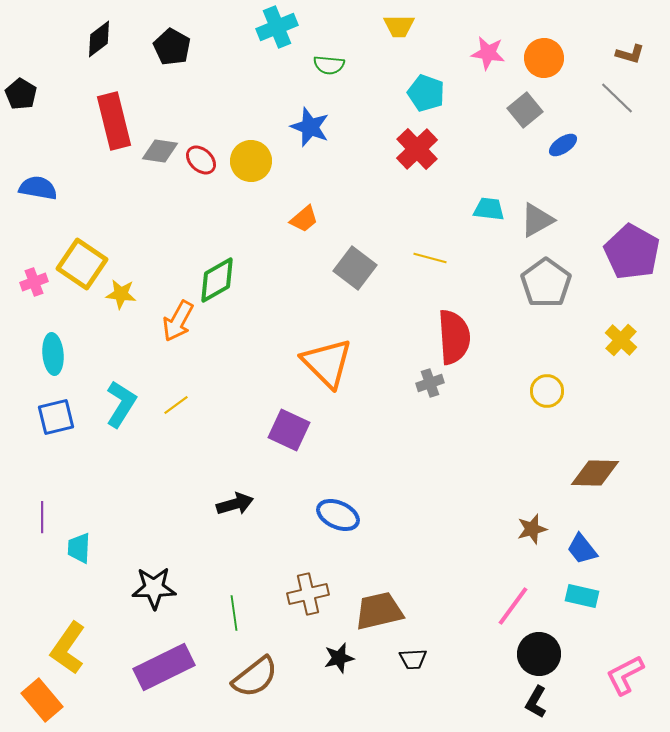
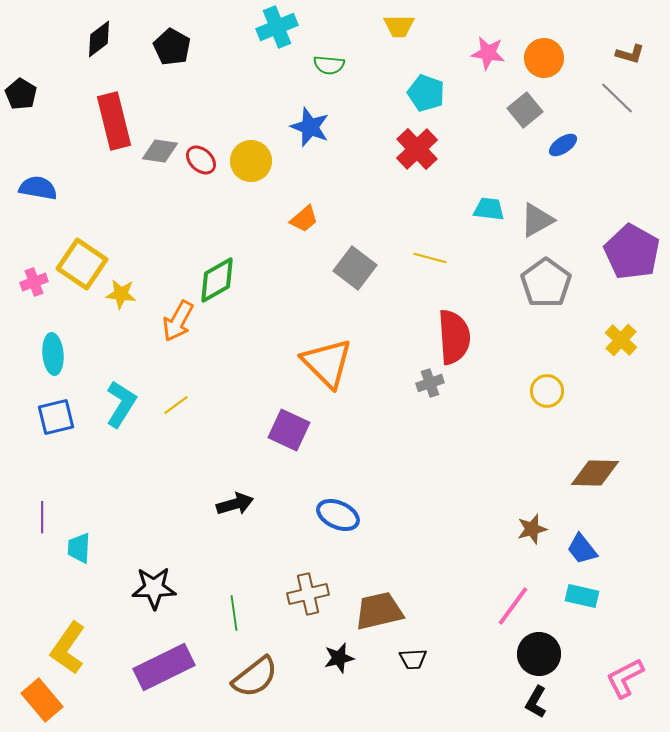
pink L-shape at (625, 675): moved 3 px down
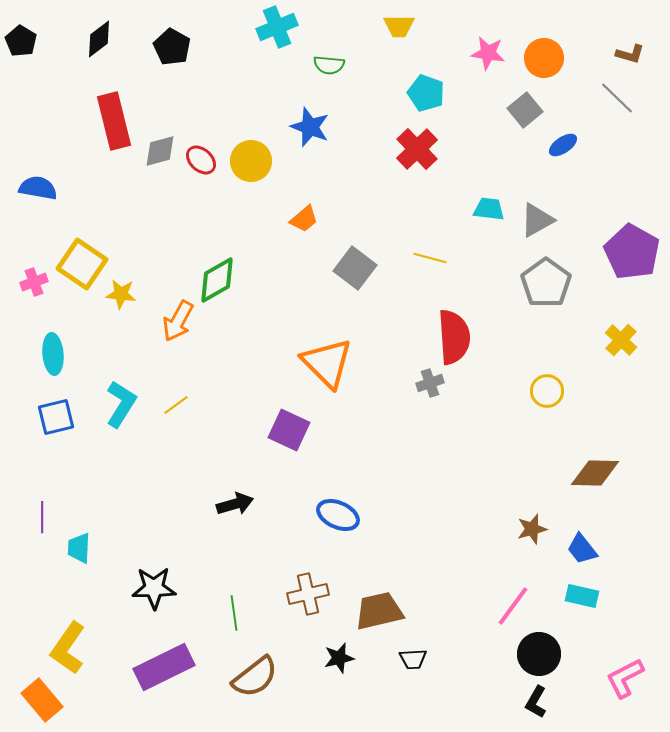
black pentagon at (21, 94): moved 53 px up
gray diamond at (160, 151): rotated 24 degrees counterclockwise
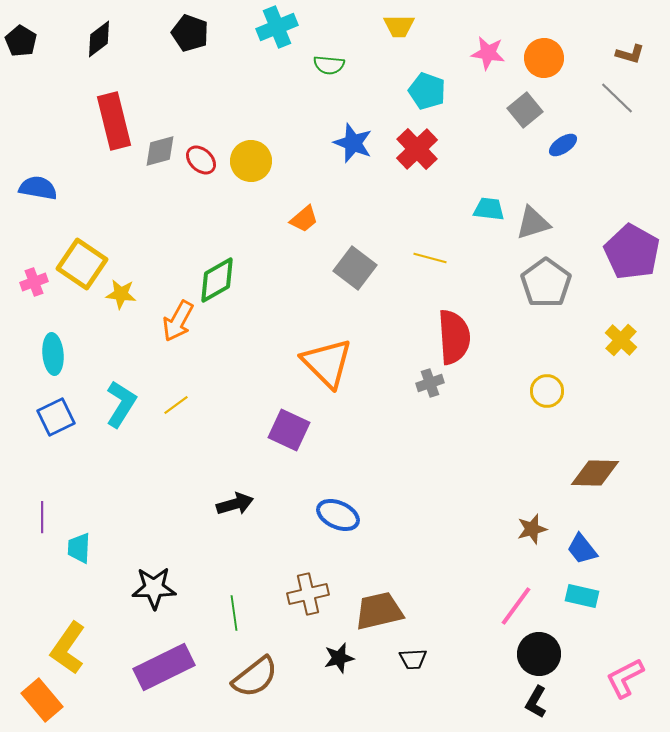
black pentagon at (172, 47): moved 18 px right, 14 px up; rotated 9 degrees counterclockwise
cyan pentagon at (426, 93): moved 1 px right, 2 px up
blue star at (310, 127): moved 43 px right, 16 px down
gray triangle at (537, 220): moved 4 px left, 3 px down; rotated 12 degrees clockwise
blue square at (56, 417): rotated 12 degrees counterclockwise
pink line at (513, 606): moved 3 px right
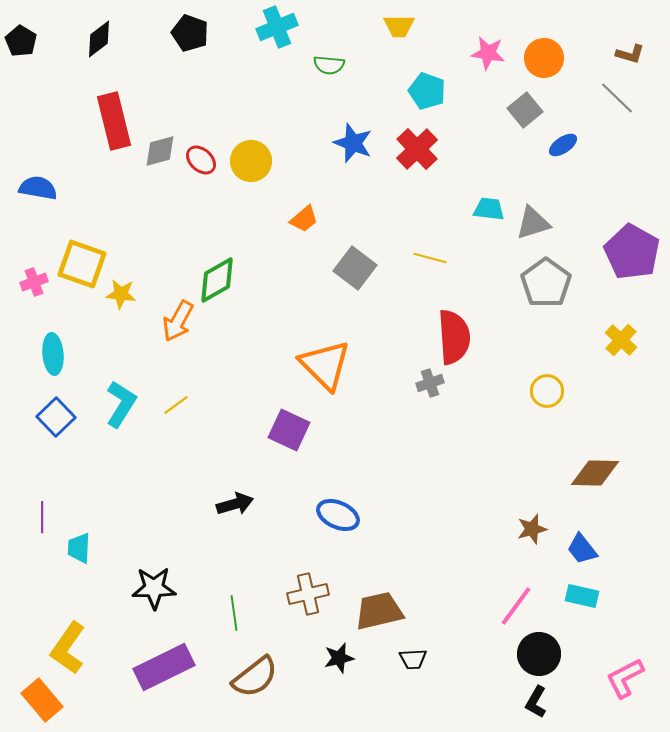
yellow square at (82, 264): rotated 15 degrees counterclockwise
orange triangle at (327, 363): moved 2 px left, 2 px down
blue square at (56, 417): rotated 18 degrees counterclockwise
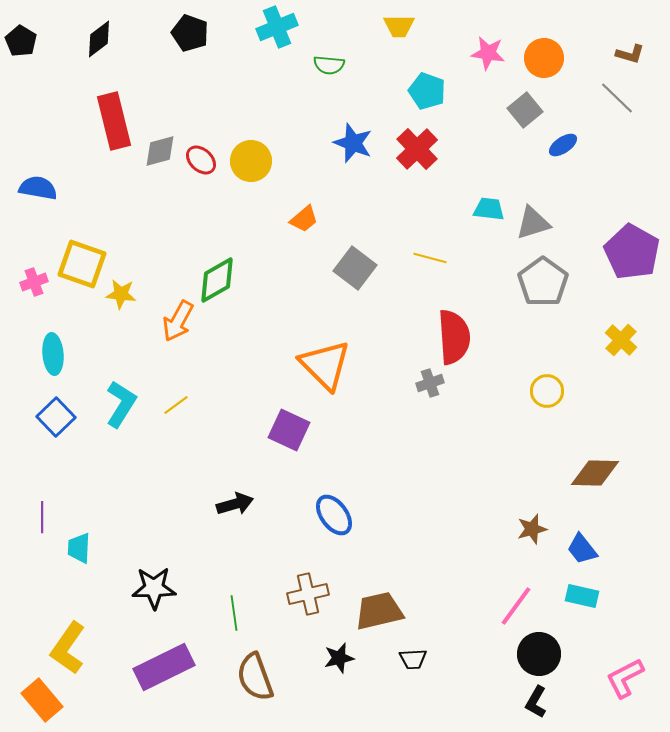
gray pentagon at (546, 283): moved 3 px left, 1 px up
blue ellipse at (338, 515): moved 4 px left; rotated 30 degrees clockwise
brown semicircle at (255, 677): rotated 108 degrees clockwise
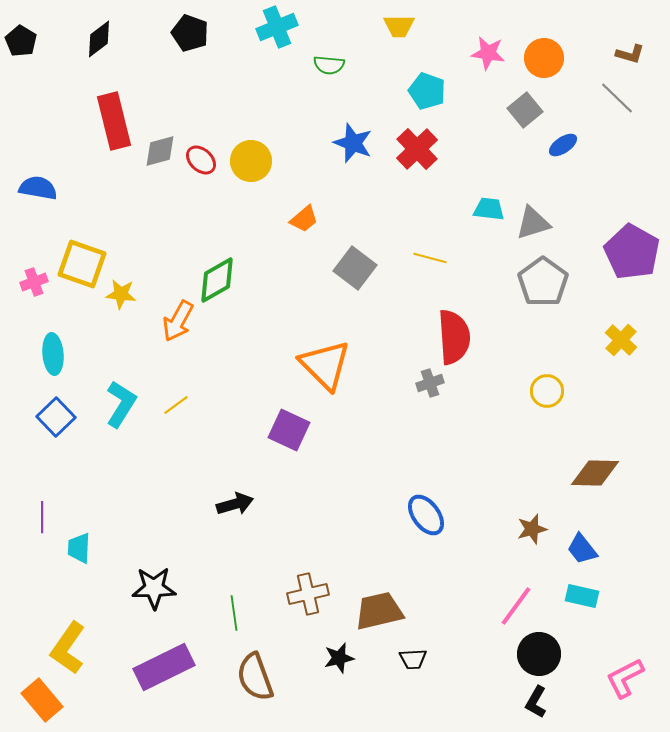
blue ellipse at (334, 515): moved 92 px right
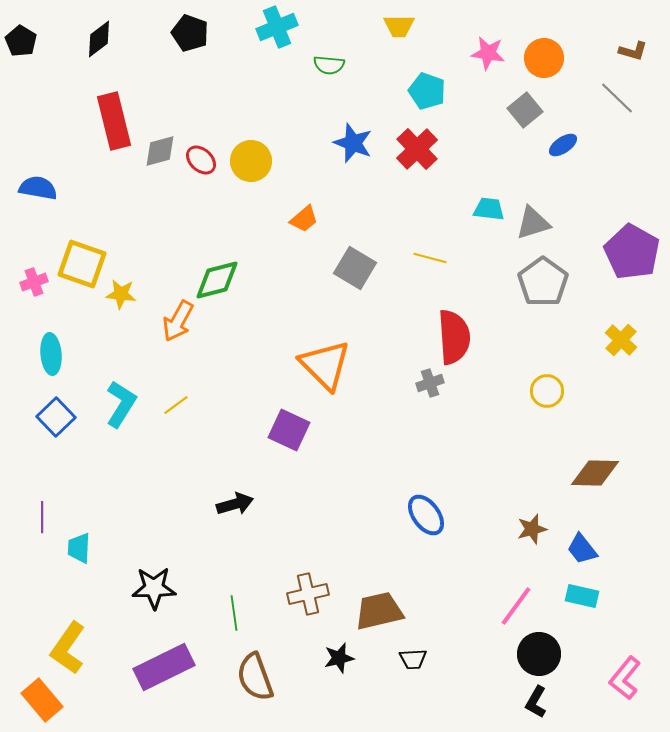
brown L-shape at (630, 54): moved 3 px right, 3 px up
gray square at (355, 268): rotated 6 degrees counterclockwise
green diamond at (217, 280): rotated 15 degrees clockwise
cyan ellipse at (53, 354): moved 2 px left
pink L-shape at (625, 678): rotated 24 degrees counterclockwise
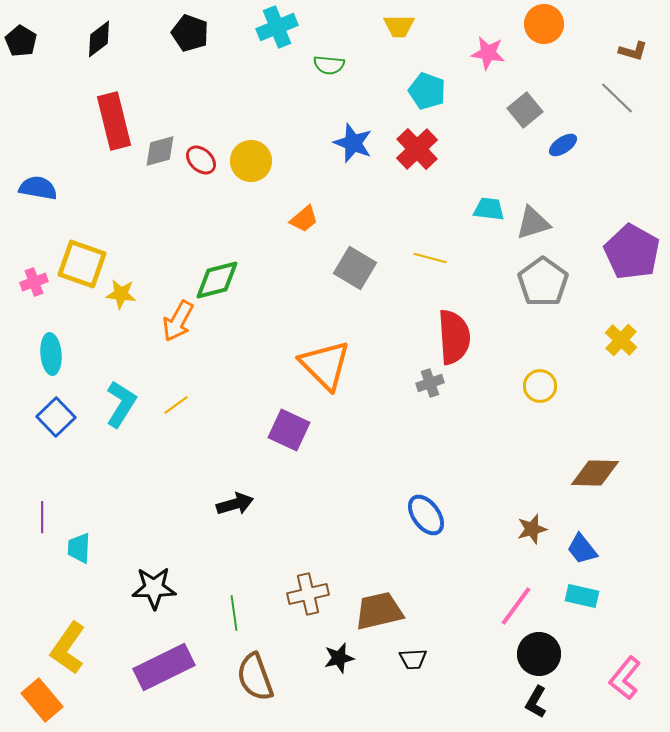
orange circle at (544, 58): moved 34 px up
yellow circle at (547, 391): moved 7 px left, 5 px up
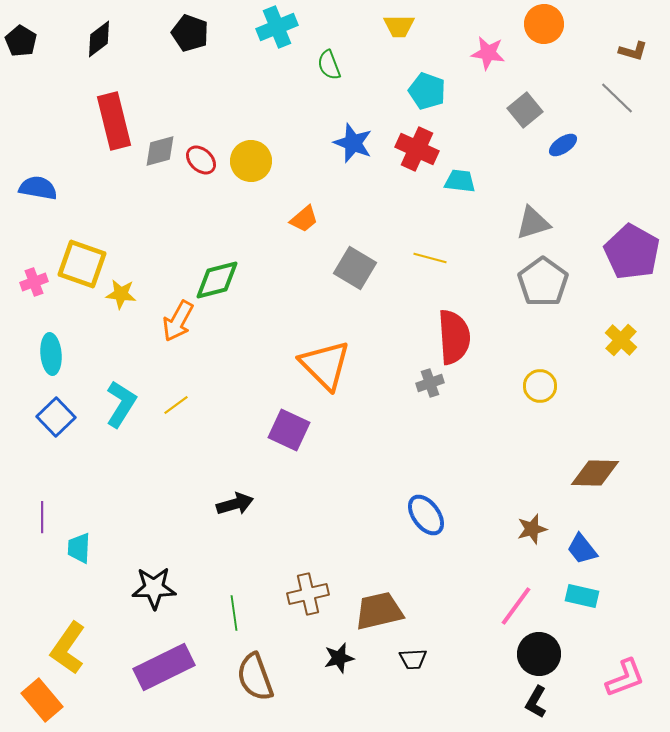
green semicircle at (329, 65): rotated 64 degrees clockwise
red cross at (417, 149): rotated 21 degrees counterclockwise
cyan trapezoid at (489, 209): moved 29 px left, 28 px up
pink L-shape at (625, 678): rotated 150 degrees counterclockwise
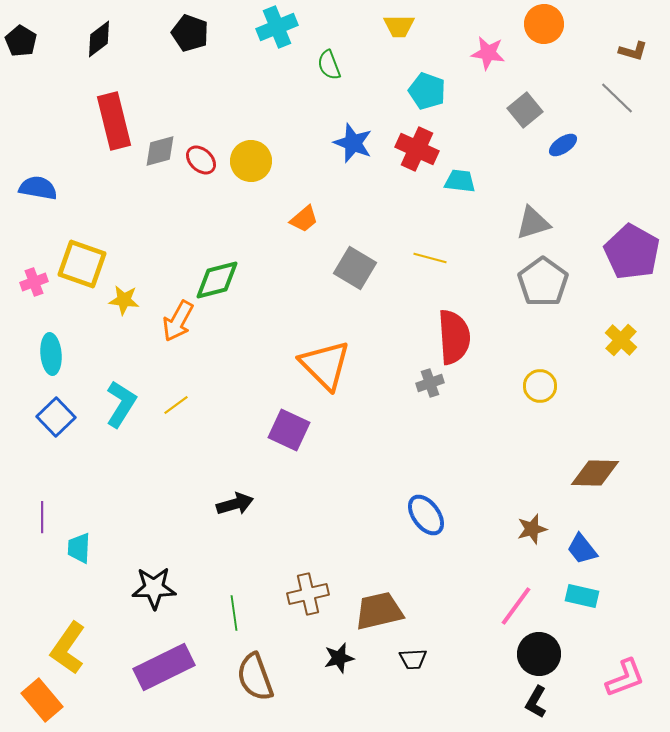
yellow star at (121, 294): moved 3 px right, 6 px down
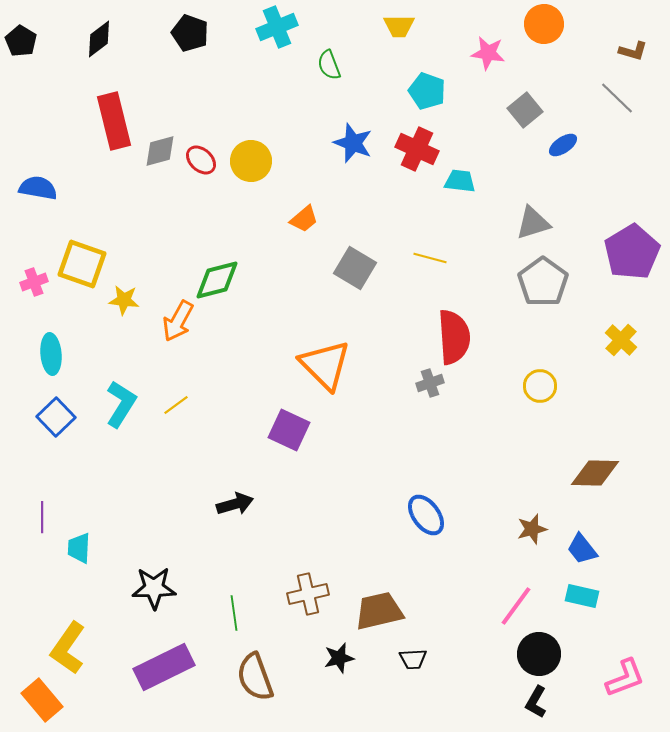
purple pentagon at (632, 252): rotated 12 degrees clockwise
